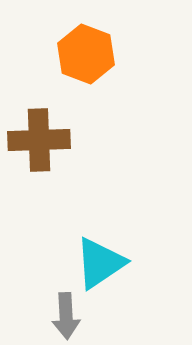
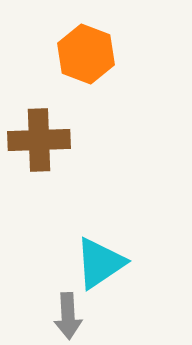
gray arrow: moved 2 px right
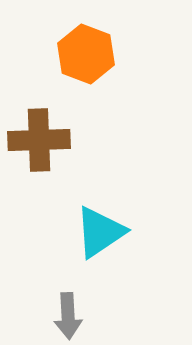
cyan triangle: moved 31 px up
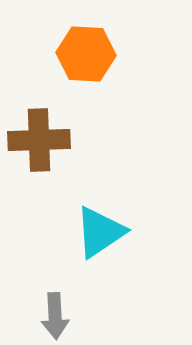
orange hexagon: rotated 18 degrees counterclockwise
gray arrow: moved 13 px left
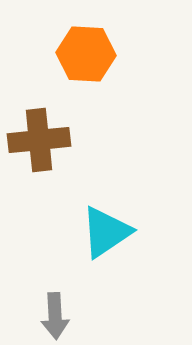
brown cross: rotated 4 degrees counterclockwise
cyan triangle: moved 6 px right
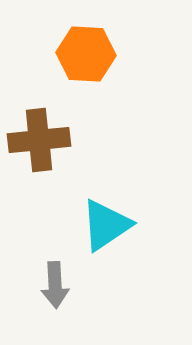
cyan triangle: moved 7 px up
gray arrow: moved 31 px up
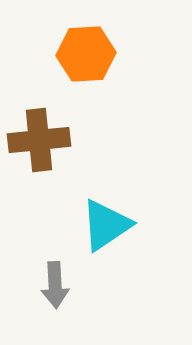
orange hexagon: rotated 6 degrees counterclockwise
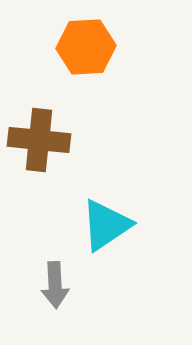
orange hexagon: moved 7 px up
brown cross: rotated 12 degrees clockwise
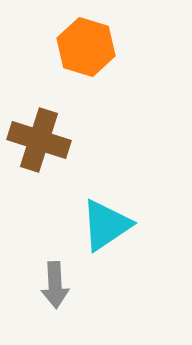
orange hexagon: rotated 20 degrees clockwise
brown cross: rotated 12 degrees clockwise
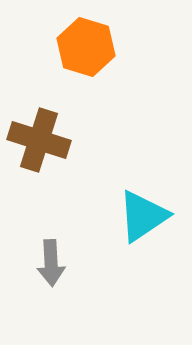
cyan triangle: moved 37 px right, 9 px up
gray arrow: moved 4 px left, 22 px up
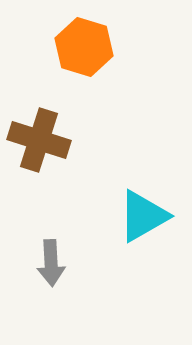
orange hexagon: moved 2 px left
cyan triangle: rotated 4 degrees clockwise
